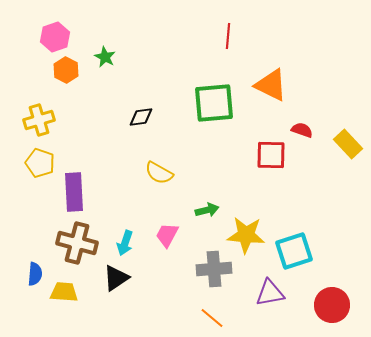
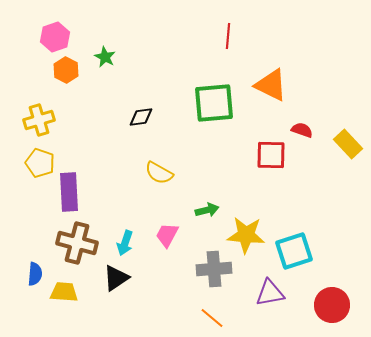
purple rectangle: moved 5 px left
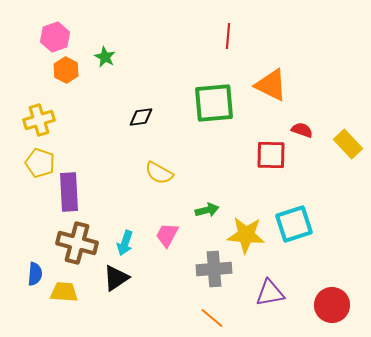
cyan square: moved 27 px up
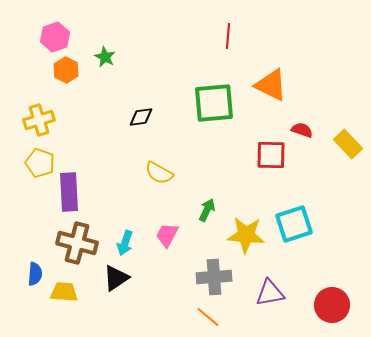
green arrow: rotated 50 degrees counterclockwise
gray cross: moved 8 px down
orange line: moved 4 px left, 1 px up
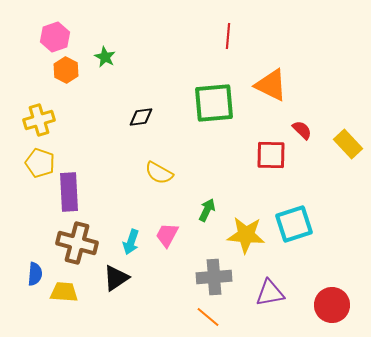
red semicircle: rotated 25 degrees clockwise
cyan arrow: moved 6 px right, 1 px up
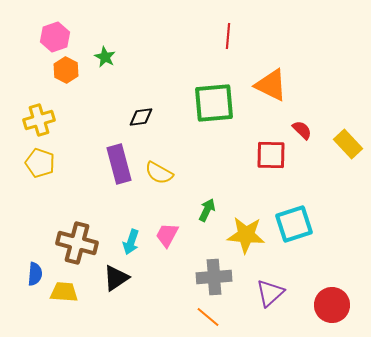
purple rectangle: moved 50 px right, 28 px up; rotated 12 degrees counterclockwise
purple triangle: rotated 32 degrees counterclockwise
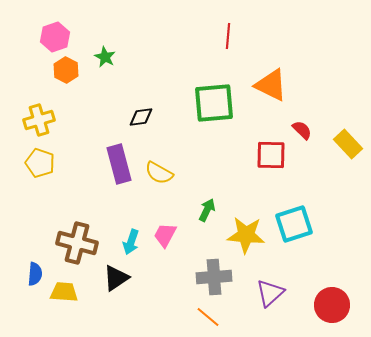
pink trapezoid: moved 2 px left
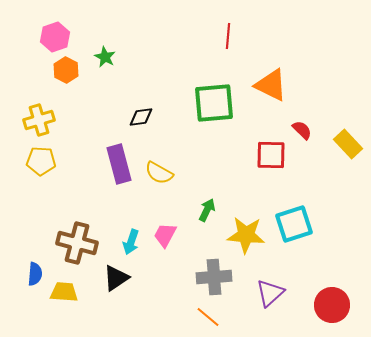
yellow pentagon: moved 1 px right, 2 px up; rotated 16 degrees counterclockwise
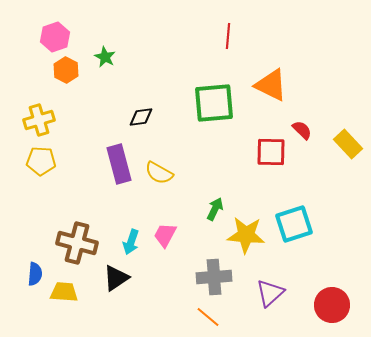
red square: moved 3 px up
green arrow: moved 8 px right, 1 px up
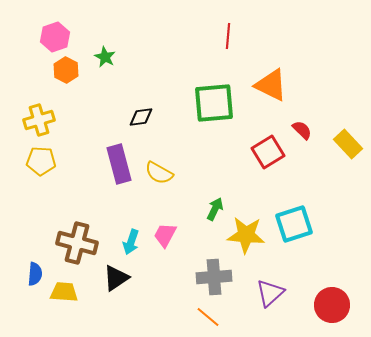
red square: moved 3 px left; rotated 32 degrees counterclockwise
